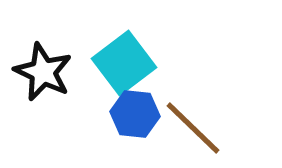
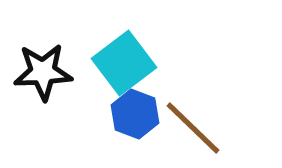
black star: rotated 28 degrees counterclockwise
blue hexagon: rotated 15 degrees clockwise
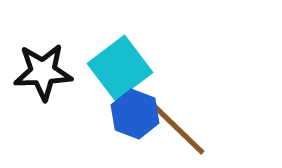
cyan square: moved 4 px left, 5 px down
brown line: moved 15 px left, 1 px down
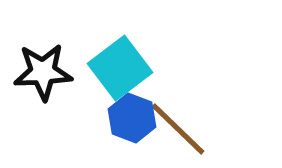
blue hexagon: moved 3 px left, 4 px down
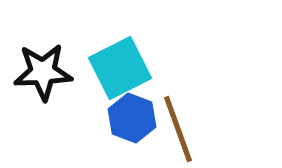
cyan square: rotated 10 degrees clockwise
brown line: rotated 26 degrees clockwise
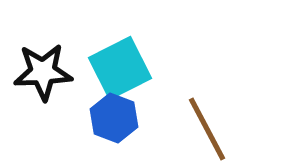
blue hexagon: moved 18 px left
brown line: moved 29 px right; rotated 8 degrees counterclockwise
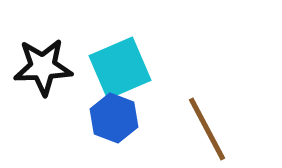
cyan square: rotated 4 degrees clockwise
black star: moved 5 px up
